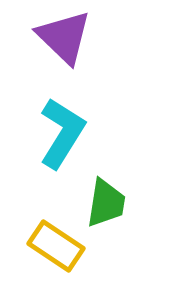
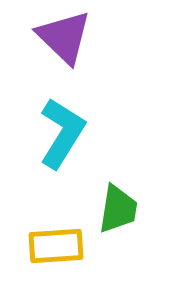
green trapezoid: moved 12 px right, 6 px down
yellow rectangle: rotated 38 degrees counterclockwise
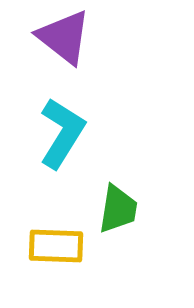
purple triangle: rotated 6 degrees counterclockwise
yellow rectangle: rotated 6 degrees clockwise
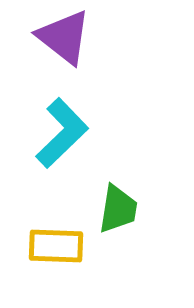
cyan L-shape: rotated 14 degrees clockwise
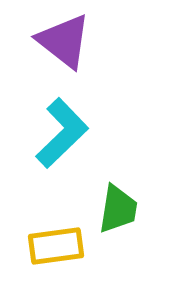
purple triangle: moved 4 px down
yellow rectangle: rotated 10 degrees counterclockwise
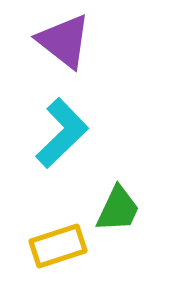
green trapezoid: rotated 16 degrees clockwise
yellow rectangle: moved 2 px right; rotated 10 degrees counterclockwise
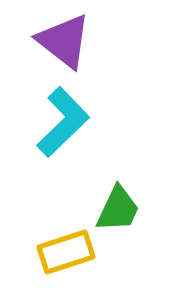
cyan L-shape: moved 1 px right, 11 px up
yellow rectangle: moved 8 px right, 6 px down
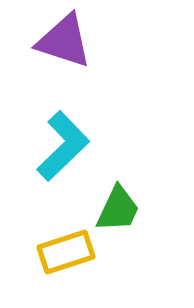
purple triangle: rotated 20 degrees counterclockwise
cyan L-shape: moved 24 px down
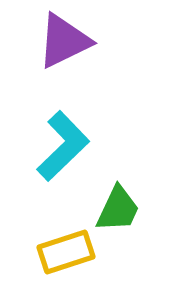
purple triangle: rotated 44 degrees counterclockwise
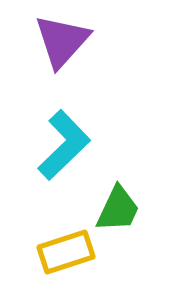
purple triangle: moved 2 px left; rotated 22 degrees counterclockwise
cyan L-shape: moved 1 px right, 1 px up
